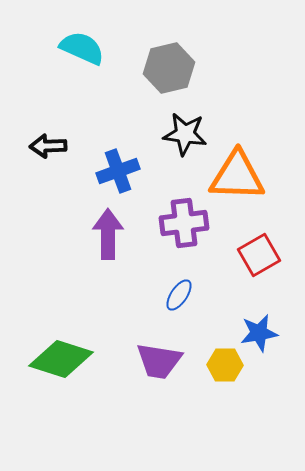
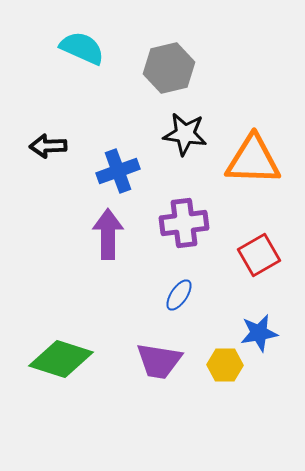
orange triangle: moved 16 px right, 16 px up
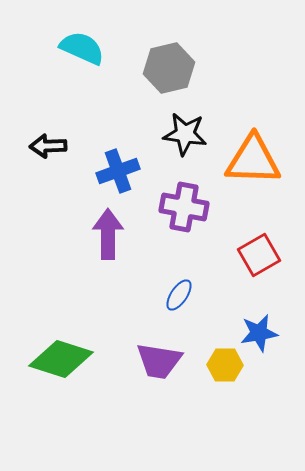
purple cross: moved 16 px up; rotated 18 degrees clockwise
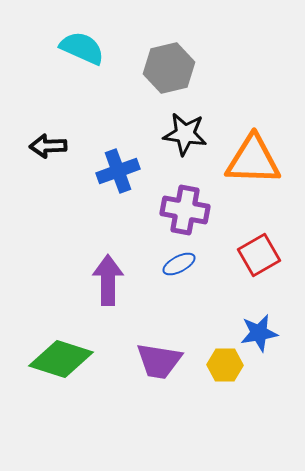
purple cross: moved 1 px right, 3 px down
purple arrow: moved 46 px down
blue ellipse: moved 31 px up; rotated 28 degrees clockwise
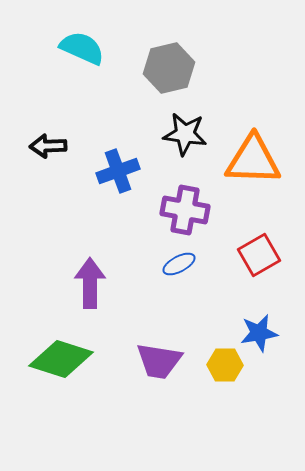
purple arrow: moved 18 px left, 3 px down
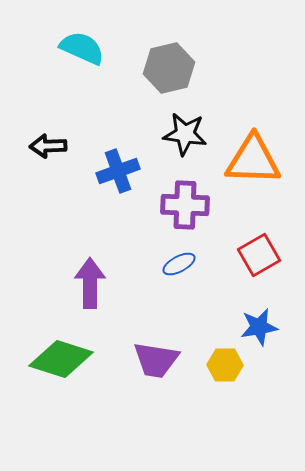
purple cross: moved 5 px up; rotated 9 degrees counterclockwise
blue star: moved 6 px up
purple trapezoid: moved 3 px left, 1 px up
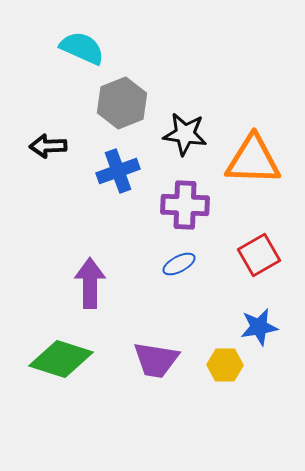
gray hexagon: moved 47 px left, 35 px down; rotated 9 degrees counterclockwise
